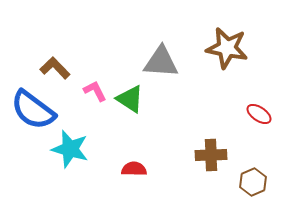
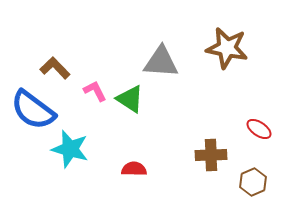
red ellipse: moved 15 px down
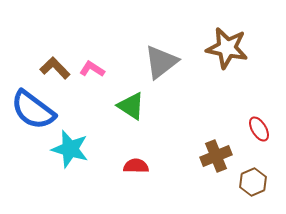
gray triangle: rotated 42 degrees counterclockwise
pink L-shape: moved 3 px left, 22 px up; rotated 30 degrees counterclockwise
green triangle: moved 1 px right, 7 px down
red ellipse: rotated 25 degrees clockwise
brown cross: moved 5 px right, 1 px down; rotated 20 degrees counterclockwise
red semicircle: moved 2 px right, 3 px up
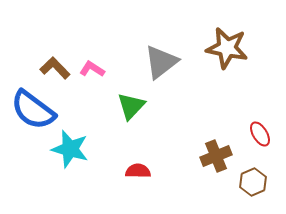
green triangle: rotated 40 degrees clockwise
red ellipse: moved 1 px right, 5 px down
red semicircle: moved 2 px right, 5 px down
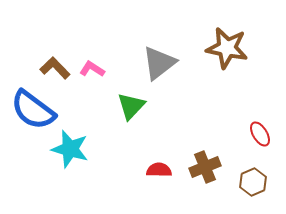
gray triangle: moved 2 px left, 1 px down
brown cross: moved 11 px left, 11 px down
red semicircle: moved 21 px right, 1 px up
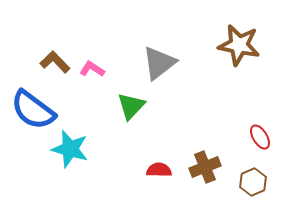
brown star: moved 12 px right, 3 px up
brown L-shape: moved 6 px up
red ellipse: moved 3 px down
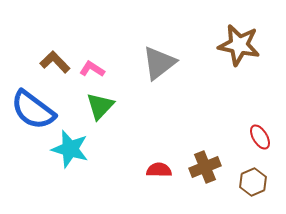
green triangle: moved 31 px left
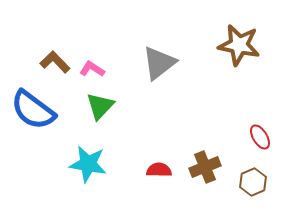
cyan star: moved 18 px right, 15 px down; rotated 6 degrees counterclockwise
